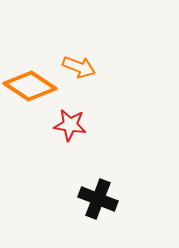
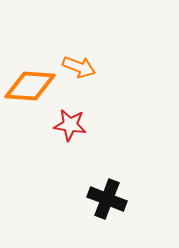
orange diamond: rotated 30 degrees counterclockwise
black cross: moved 9 px right
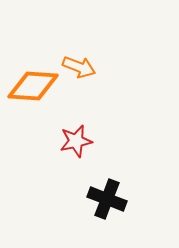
orange diamond: moved 3 px right
red star: moved 6 px right, 16 px down; rotated 20 degrees counterclockwise
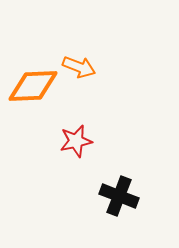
orange diamond: rotated 6 degrees counterclockwise
black cross: moved 12 px right, 3 px up
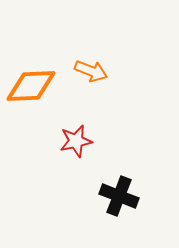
orange arrow: moved 12 px right, 4 px down
orange diamond: moved 2 px left
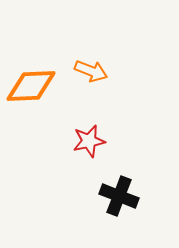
red star: moved 13 px right
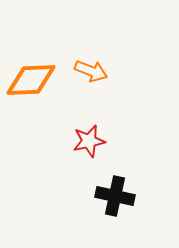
orange diamond: moved 6 px up
black cross: moved 4 px left; rotated 9 degrees counterclockwise
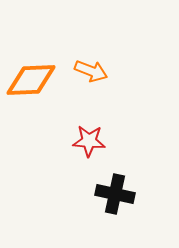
red star: rotated 16 degrees clockwise
black cross: moved 2 px up
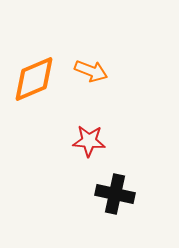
orange diamond: moved 3 px right, 1 px up; rotated 21 degrees counterclockwise
